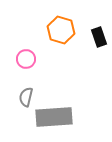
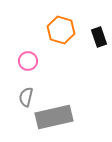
pink circle: moved 2 px right, 2 px down
gray rectangle: rotated 9 degrees counterclockwise
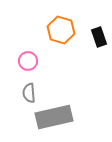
gray semicircle: moved 3 px right, 4 px up; rotated 18 degrees counterclockwise
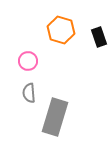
gray rectangle: moved 1 px right; rotated 60 degrees counterclockwise
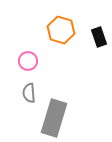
gray rectangle: moved 1 px left, 1 px down
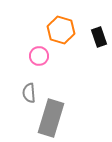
pink circle: moved 11 px right, 5 px up
gray rectangle: moved 3 px left
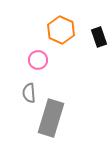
orange hexagon: rotated 8 degrees clockwise
pink circle: moved 1 px left, 4 px down
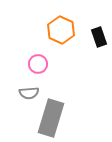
pink circle: moved 4 px down
gray semicircle: rotated 90 degrees counterclockwise
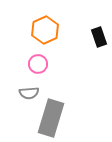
orange hexagon: moved 16 px left; rotated 12 degrees clockwise
